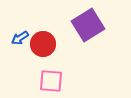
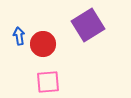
blue arrow: moved 1 px left, 2 px up; rotated 114 degrees clockwise
pink square: moved 3 px left, 1 px down; rotated 10 degrees counterclockwise
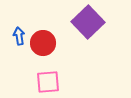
purple square: moved 3 px up; rotated 12 degrees counterclockwise
red circle: moved 1 px up
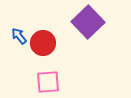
blue arrow: rotated 30 degrees counterclockwise
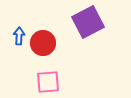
purple square: rotated 16 degrees clockwise
blue arrow: rotated 42 degrees clockwise
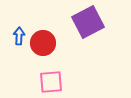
pink square: moved 3 px right
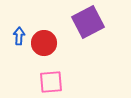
red circle: moved 1 px right
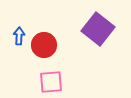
purple square: moved 10 px right, 7 px down; rotated 24 degrees counterclockwise
red circle: moved 2 px down
